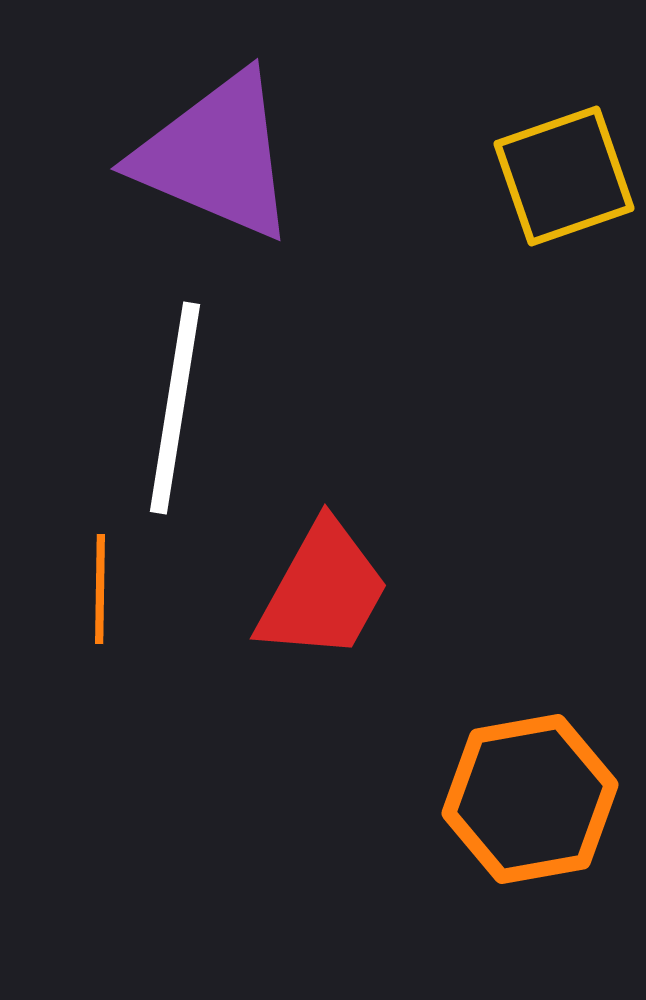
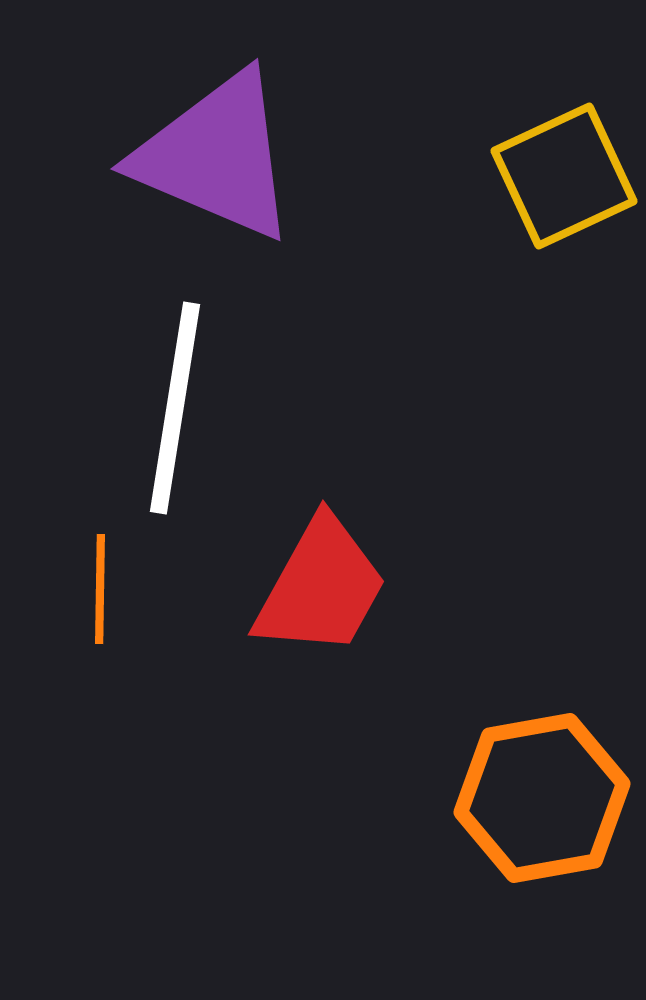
yellow square: rotated 6 degrees counterclockwise
red trapezoid: moved 2 px left, 4 px up
orange hexagon: moved 12 px right, 1 px up
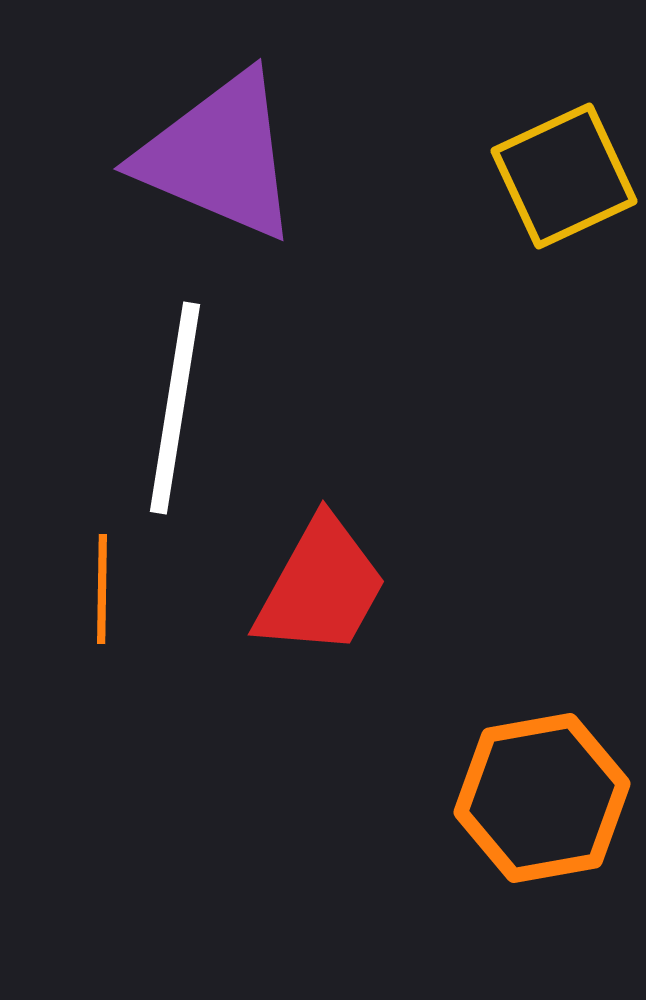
purple triangle: moved 3 px right
orange line: moved 2 px right
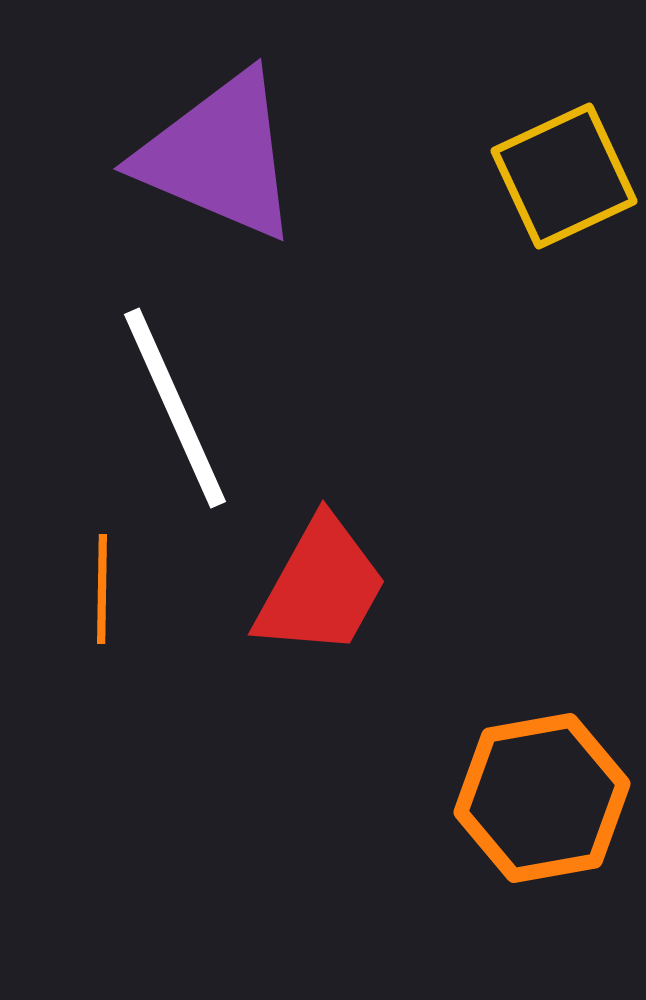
white line: rotated 33 degrees counterclockwise
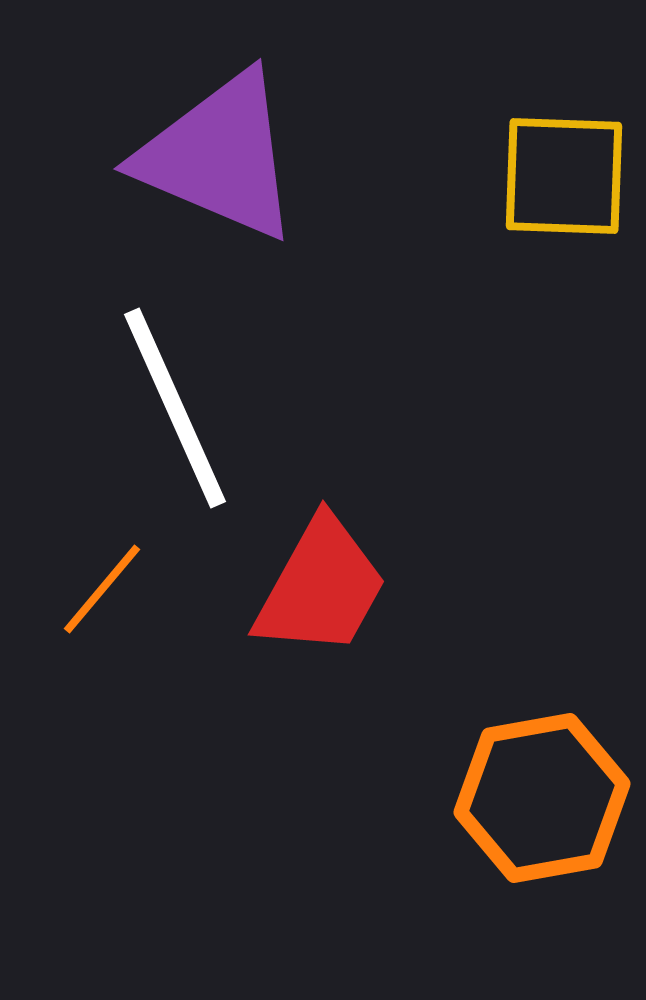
yellow square: rotated 27 degrees clockwise
orange line: rotated 39 degrees clockwise
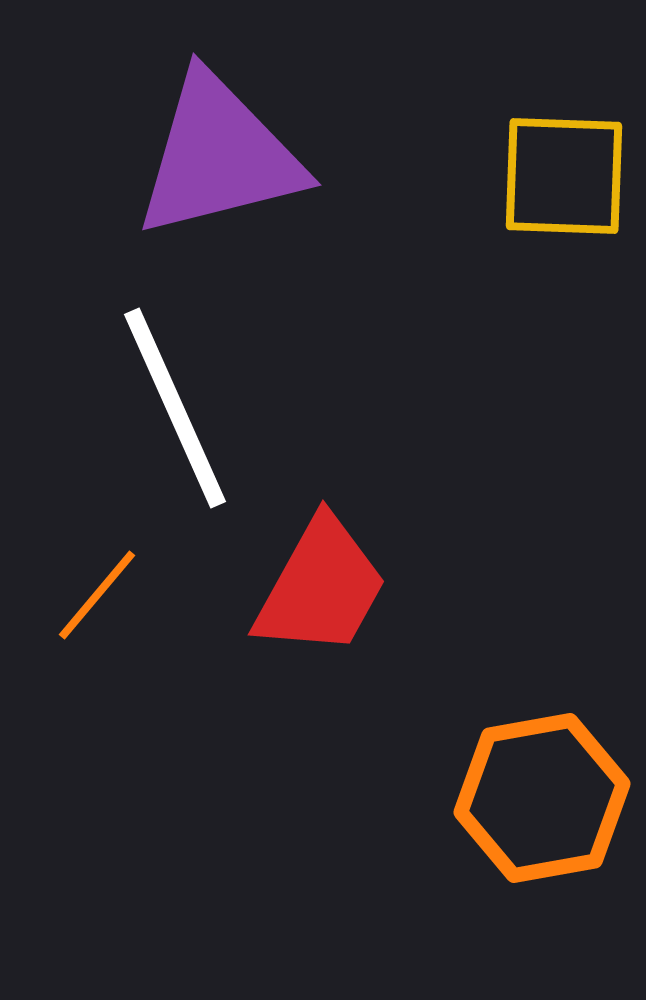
purple triangle: rotated 37 degrees counterclockwise
orange line: moved 5 px left, 6 px down
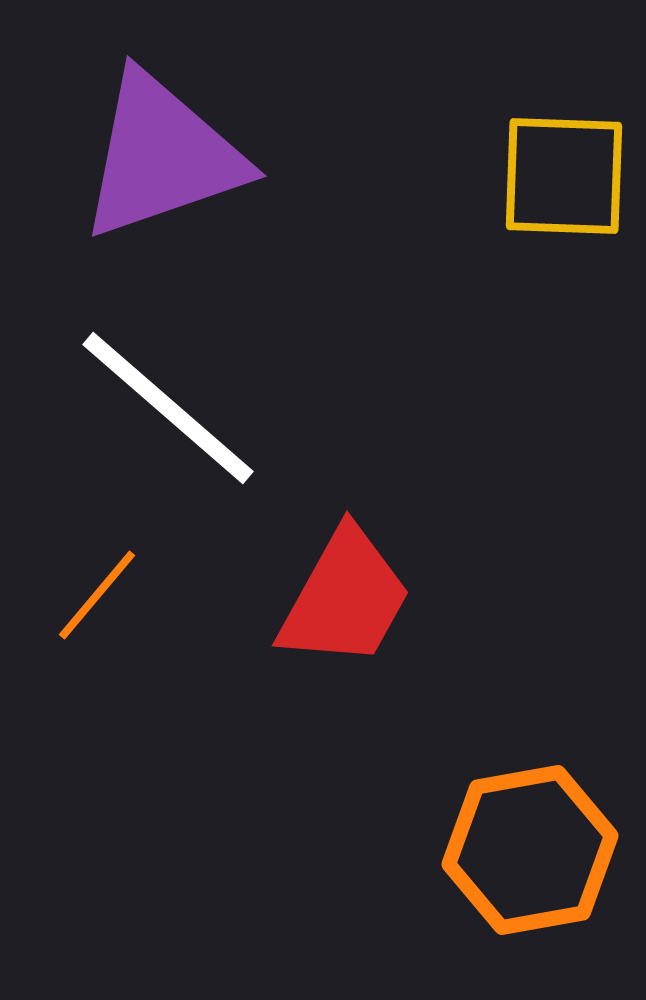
purple triangle: moved 57 px left; rotated 5 degrees counterclockwise
white line: moved 7 px left; rotated 25 degrees counterclockwise
red trapezoid: moved 24 px right, 11 px down
orange hexagon: moved 12 px left, 52 px down
